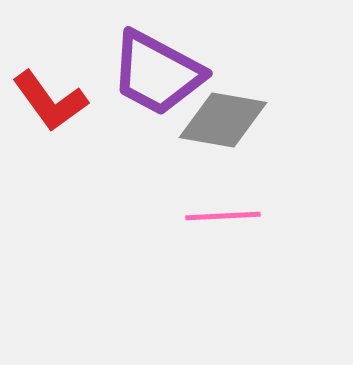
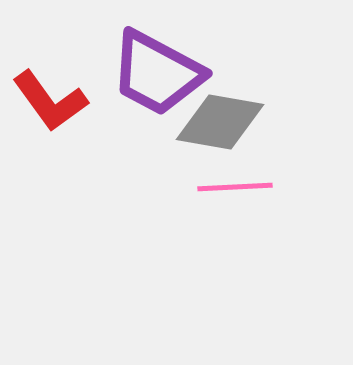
gray diamond: moved 3 px left, 2 px down
pink line: moved 12 px right, 29 px up
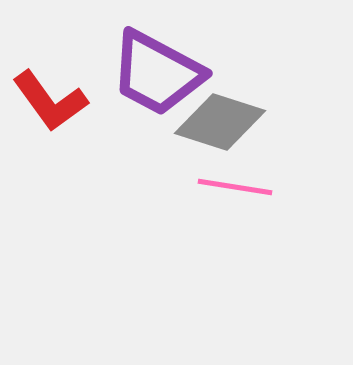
gray diamond: rotated 8 degrees clockwise
pink line: rotated 12 degrees clockwise
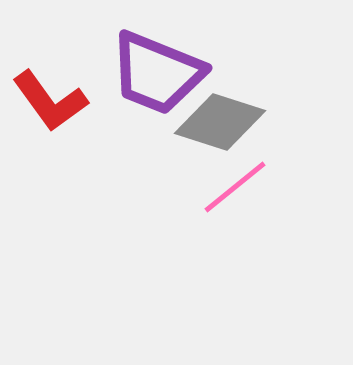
purple trapezoid: rotated 6 degrees counterclockwise
pink line: rotated 48 degrees counterclockwise
